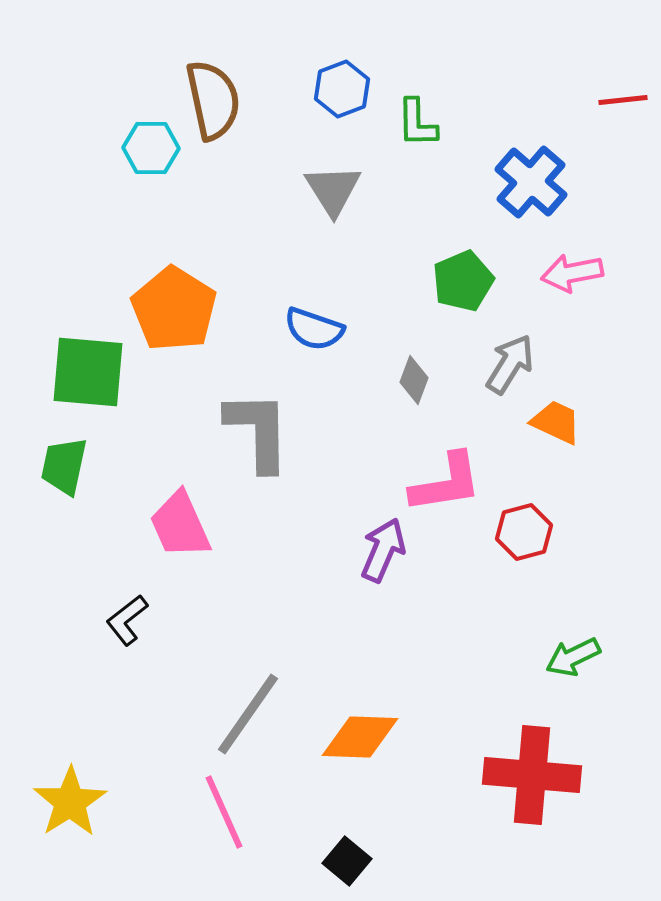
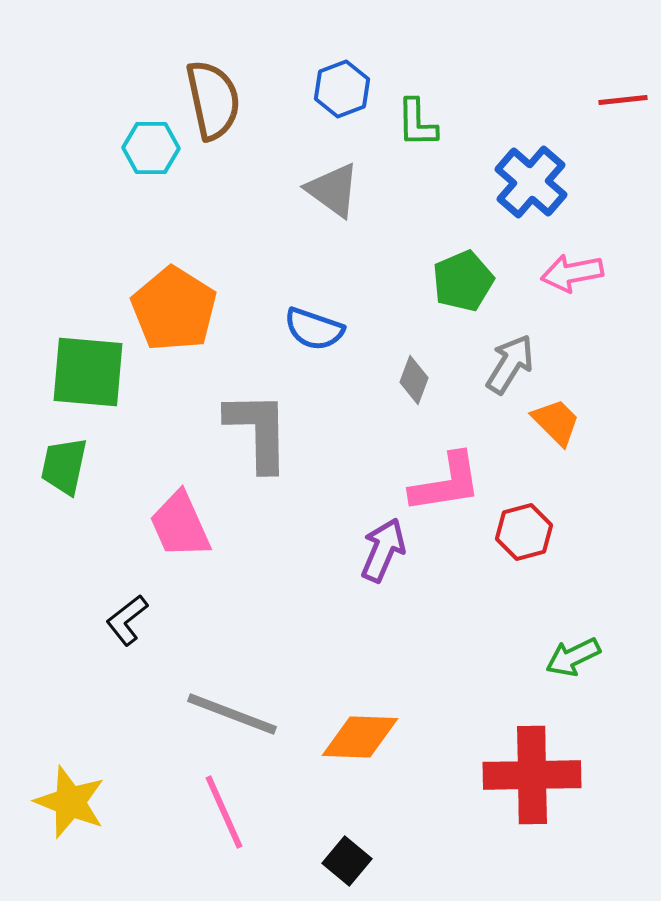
gray triangle: rotated 22 degrees counterclockwise
orange trapezoid: rotated 20 degrees clockwise
gray line: moved 16 px left; rotated 76 degrees clockwise
red cross: rotated 6 degrees counterclockwise
yellow star: rotated 18 degrees counterclockwise
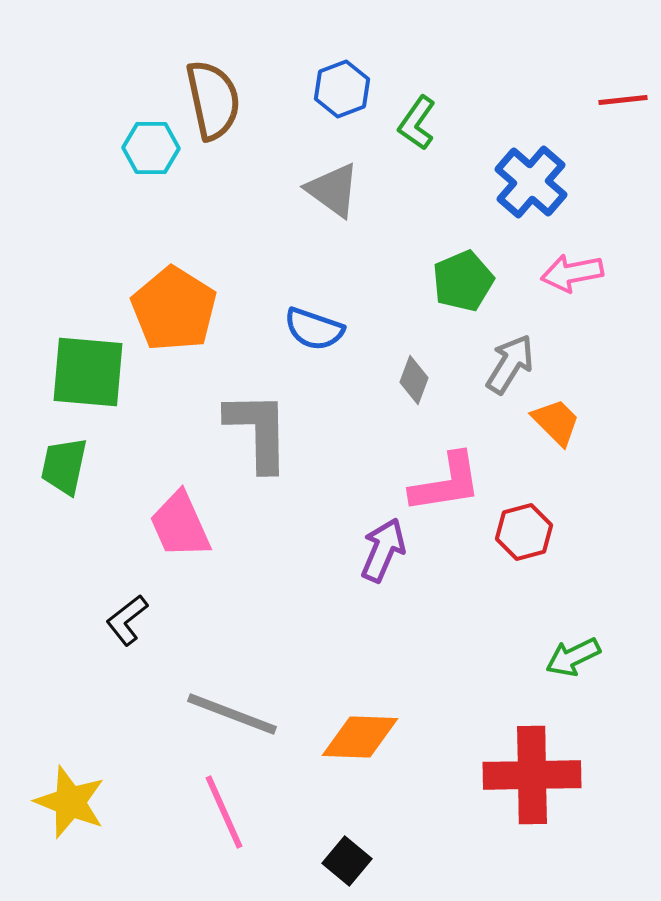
green L-shape: rotated 36 degrees clockwise
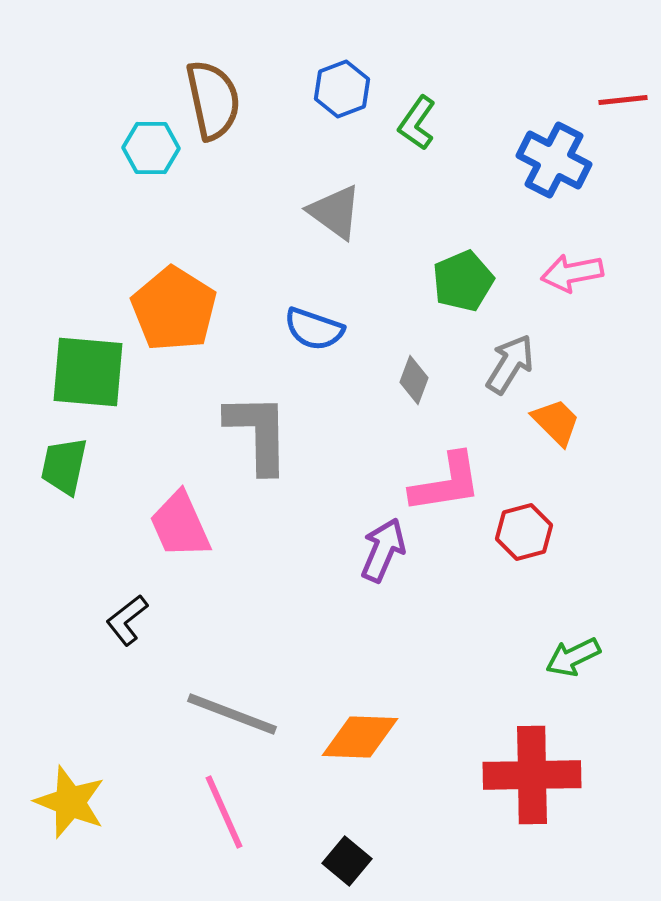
blue cross: moved 23 px right, 22 px up; rotated 14 degrees counterclockwise
gray triangle: moved 2 px right, 22 px down
gray L-shape: moved 2 px down
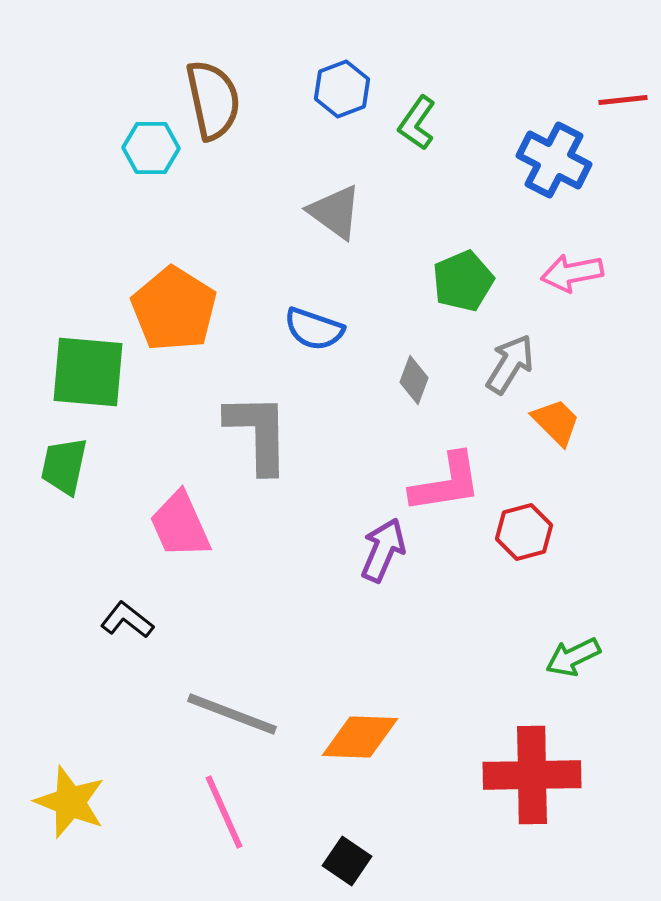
black L-shape: rotated 76 degrees clockwise
black square: rotated 6 degrees counterclockwise
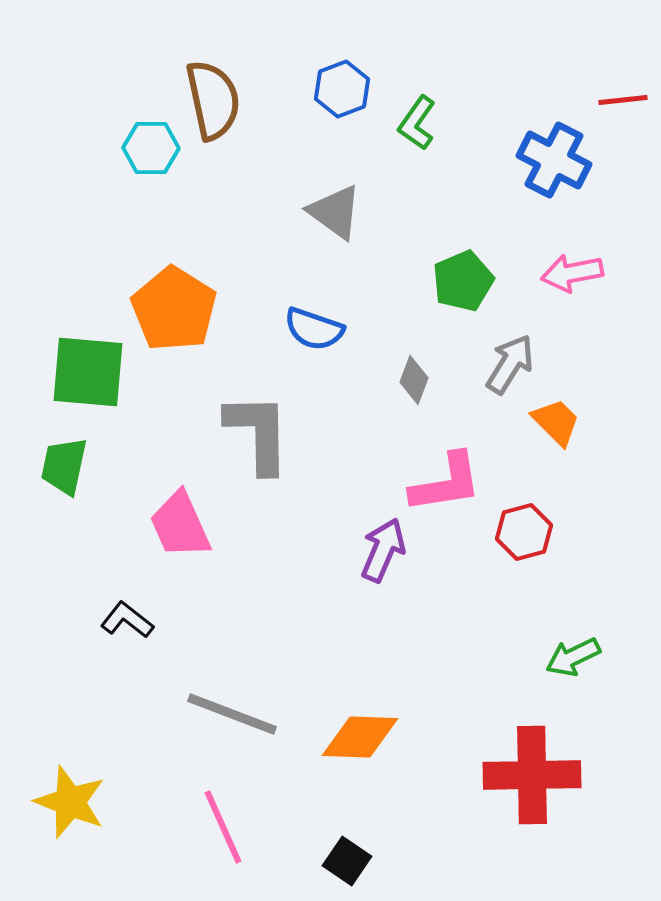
pink line: moved 1 px left, 15 px down
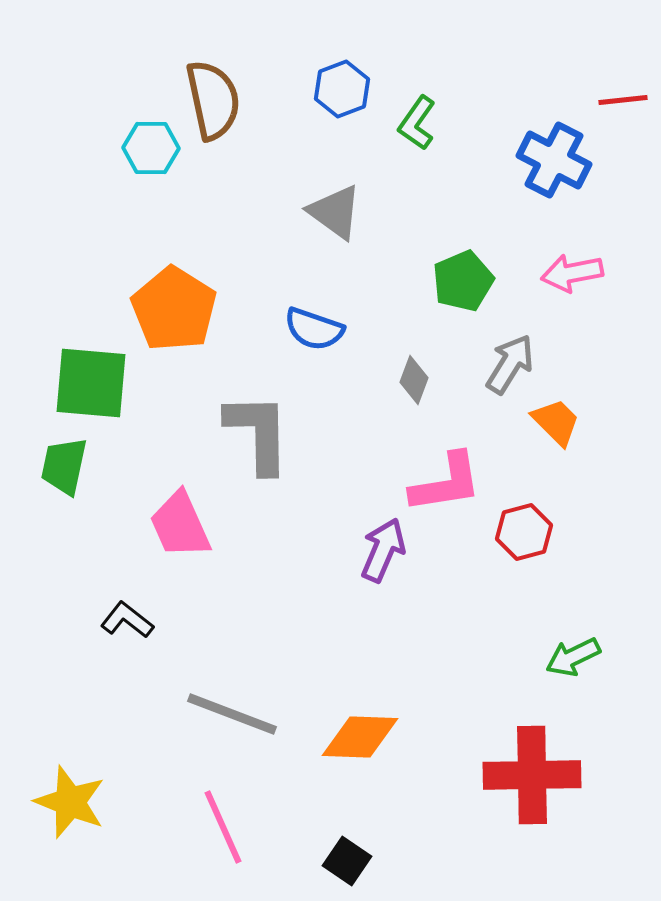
green square: moved 3 px right, 11 px down
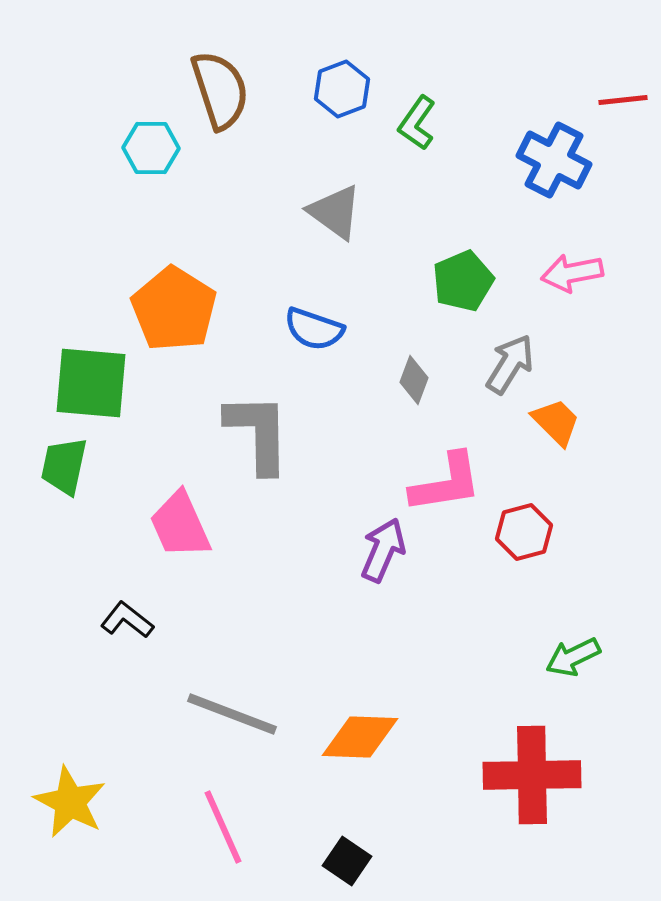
brown semicircle: moved 7 px right, 10 px up; rotated 6 degrees counterclockwise
yellow star: rotated 6 degrees clockwise
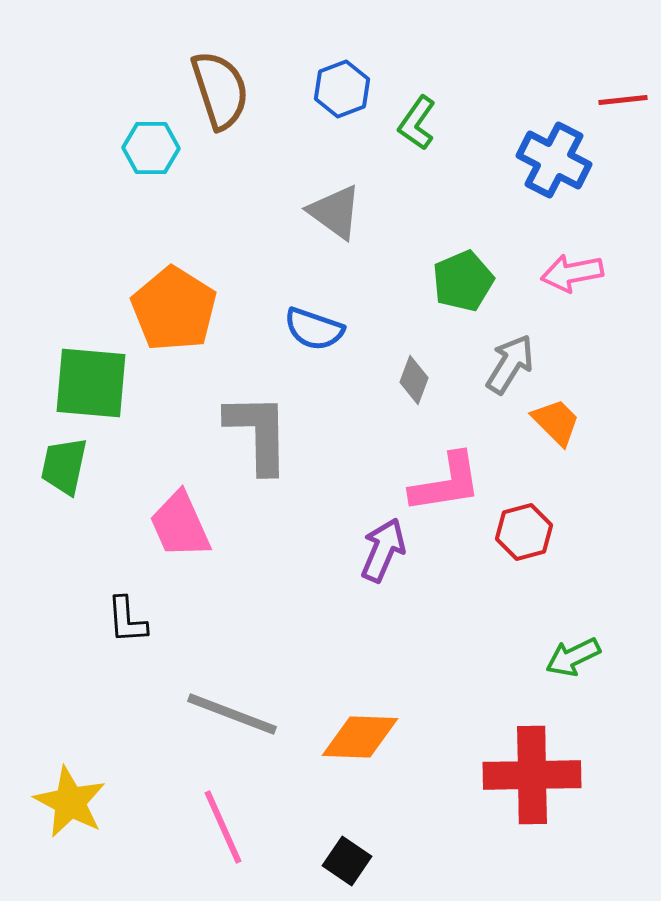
black L-shape: rotated 132 degrees counterclockwise
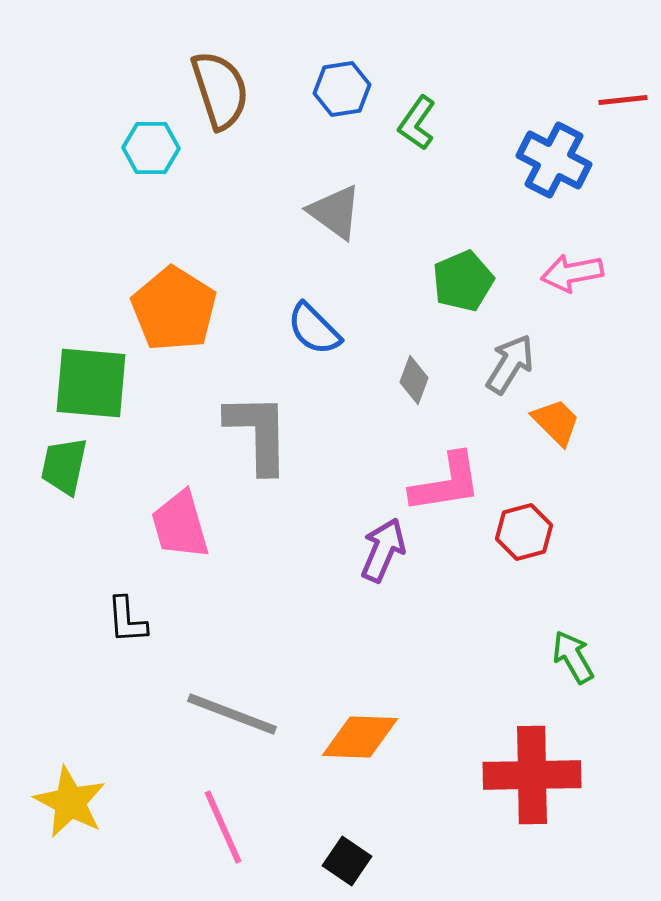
blue hexagon: rotated 12 degrees clockwise
blue semicircle: rotated 26 degrees clockwise
pink trapezoid: rotated 8 degrees clockwise
green arrow: rotated 86 degrees clockwise
